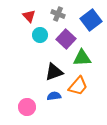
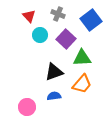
orange trapezoid: moved 4 px right, 2 px up
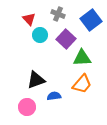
red triangle: moved 3 px down
black triangle: moved 18 px left, 8 px down
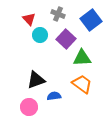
orange trapezoid: rotated 95 degrees counterclockwise
pink circle: moved 2 px right
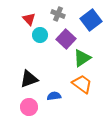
green triangle: rotated 30 degrees counterclockwise
black triangle: moved 7 px left, 1 px up
